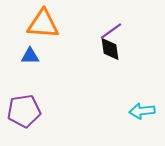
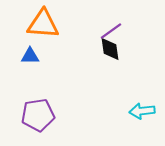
purple pentagon: moved 14 px right, 4 px down
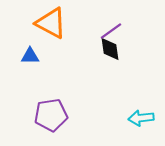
orange triangle: moved 8 px right, 1 px up; rotated 24 degrees clockwise
cyan arrow: moved 1 px left, 7 px down
purple pentagon: moved 13 px right
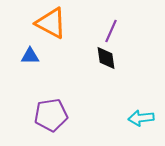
purple line: rotated 30 degrees counterclockwise
black diamond: moved 4 px left, 9 px down
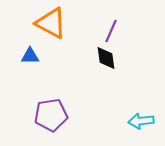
cyan arrow: moved 3 px down
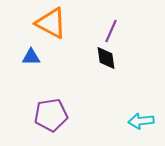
blue triangle: moved 1 px right, 1 px down
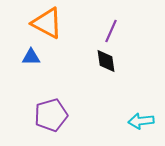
orange triangle: moved 4 px left
black diamond: moved 3 px down
purple pentagon: rotated 8 degrees counterclockwise
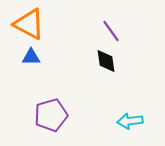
orange triangle: moved 18 px left, 1 px down
purple line: rotated 60 degrees counterclockwise
cyan arrow: moved 11 px left
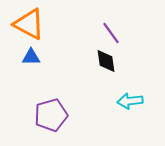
purple line: moved 2 px down
cyan arrow: moved 20 px up
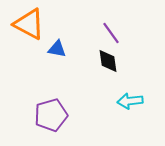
blue triangle: moved 26 px right, 8 px up; rotated 12 degrees clockwise
black diamond: moved 2 px right
